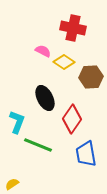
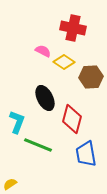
red diamond: rotated 20 degrees counterclockwise
yellow semicircle: moved 2 px left
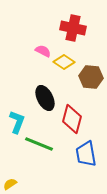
brown hexagon: rotated 10 degrees clockwise
green line: moved 1 px right, 1 px up
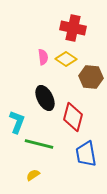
pink semicircle: moved 6 px down; rotated 56 degrees clockwise
yellow diamond: moved 2 px right, 3 px up
red diamond: moved 1 px right, 2 px up
green line: rotated 8 degrees counterclockwise
yellow semicircle: moved 23 px right, 9 px up
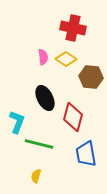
yellow semicircle: moved 3 px right, 1 px down; rotated 40 degrees counterclockwise
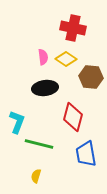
black ellipse: moved 10 px up; rotated 70 degrees counterclockwise
